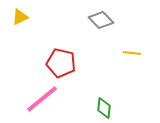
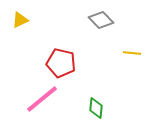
yellow triangle: moved 3 px down
green diamond: moved 8 px left
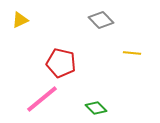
green diamond: rotated 50 degrees counterclockwise
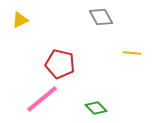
gray diamond: moved 3 px up; rotated 15 degrees clockwise
red pentagon: moved 1 px left, 1 px down
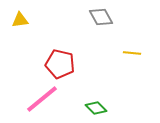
yellow triangle: rotated 18 degrees clockwise
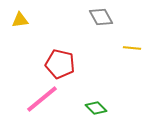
yellow line: moved 5 px up
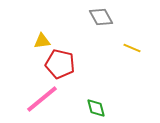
yellow triangle: moved 22 px right, 21 px down
yellow line: rotated 18 degrees clockwise
green diamond: rotated 30 degrees clockwise
